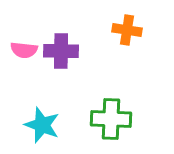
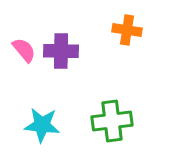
pink semicircle: rotated 136 degrees counterclockwise
green cross: moved 1 px right, 2 px down; rotated 9 degrees counterclockwise
cyan star: rotated 15 degrees counterclockwise
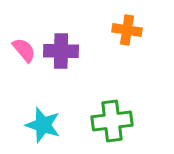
cyan star: moved 1 px right; rotated 12 degrees clockwise
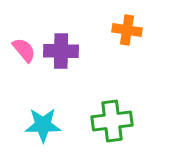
cyan star: rotated 18 degrees counterclockwise
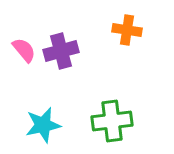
purple cross: rotated 16 degrees counterclockwise
cyan star: rotated 12 degrees counterclockwise
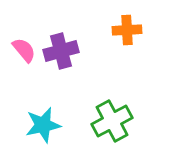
orange cross: rotated 12 degrees counterclockwise
green cross: rotated 21 degrees counterclockwise
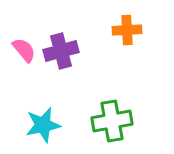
green cross: rotated 18 degrees clockwise
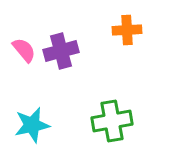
cyan star: moved 11 px left
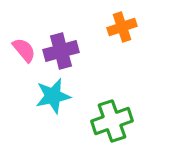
orange cross: moved 5 px left, 3 px up; rotated 16 degrees counterclockwise
green cross: rotated 9 degrees counterclockwise
cyan star: moved 21 px right, 29 px up
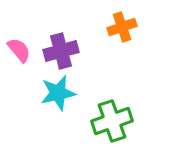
pink semicircle: moved 5 px left
cyan star: moved 5 px right, 3 px up
